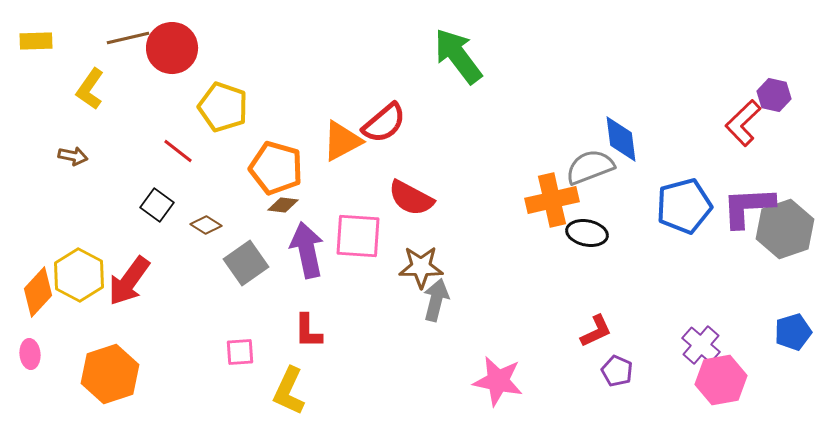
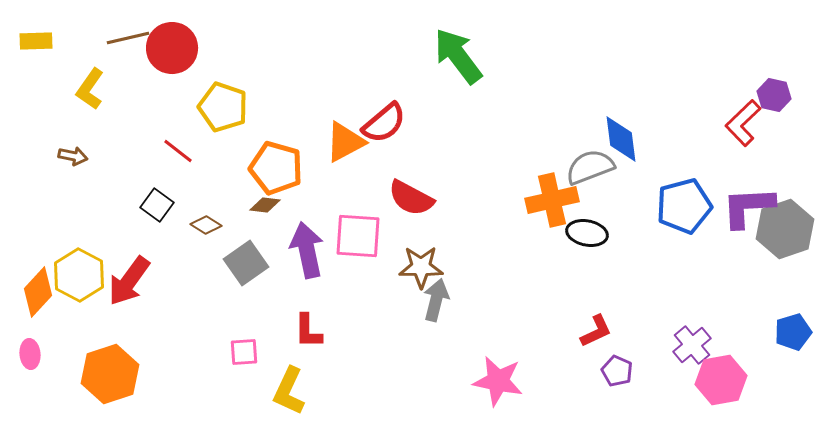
orange triangle at (342, 141): moved 3 px right, 1 px down
brown diamond at (283, 205): moved 18 px left
purple cross at (701, 345): moved 9 px left; rotated 9 degrees clockwise
pink square at (240, 352): moved 4 px right
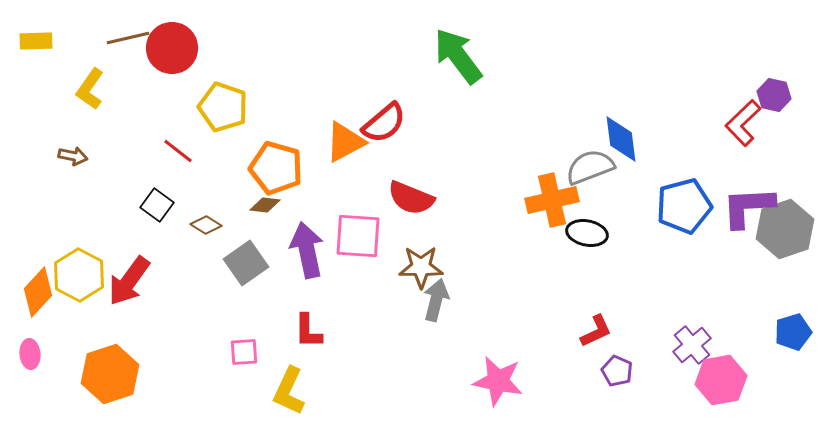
red semicircle at (411, 198): rotated 6 degrees counterclockwise
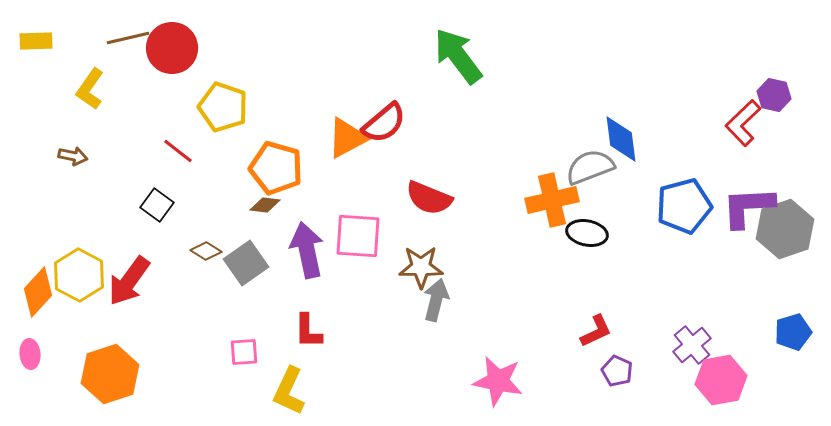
orange triangle at (345, 142): moved 2 px right, 4 px up
red semicircle at (411, 198): moved 18 px right
brown diamond at (206, 225): moved 26 px down
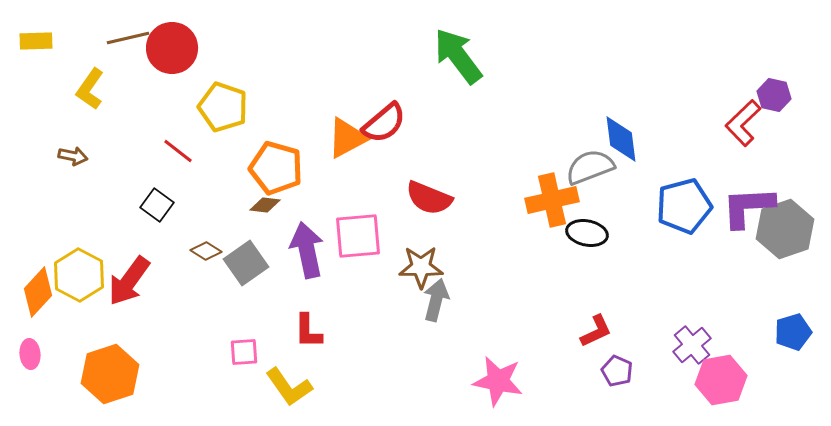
pink square at (358, 236): rotated 9 degrees counterclockwise
yellow L-shape at (289, 391): moved 4 px up; rotated 60 degrees counterclockwise
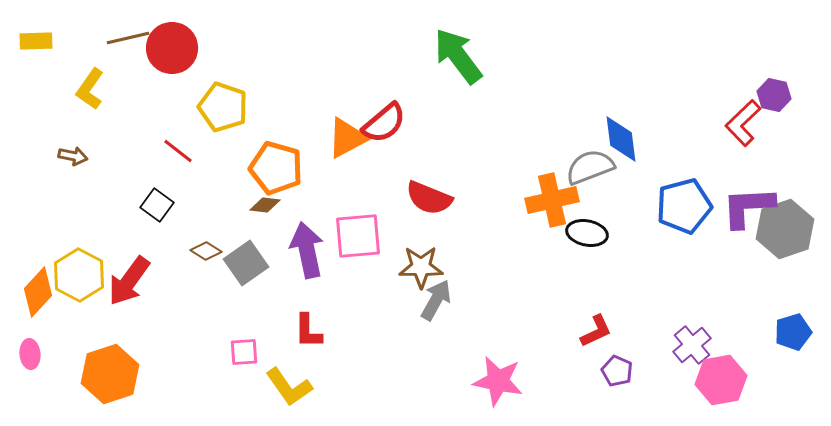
gray arrow at (436, 300): rotated 15 degrees clockwise
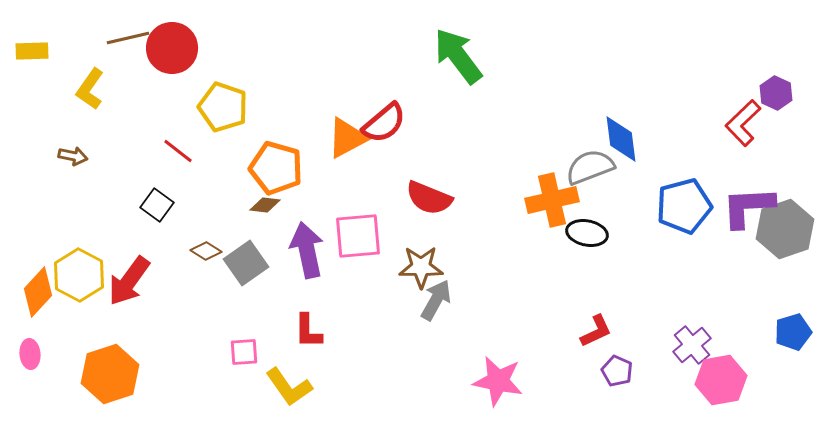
yellow rectangle at (36, 41): moved 4 px left, 10 px down
purple hexagon at (774, 95): moved 2 px right, 2 px up; rotated 12 degrees clockwise
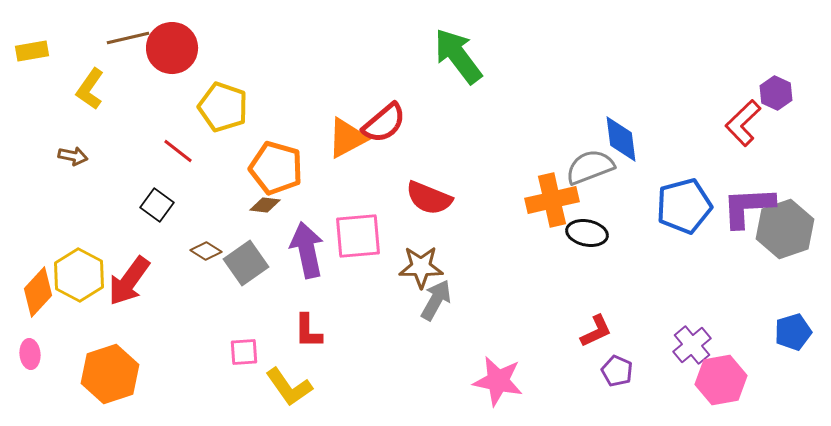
yellow rectangle at (32, 51): rotated 8 degrees counterclockwise
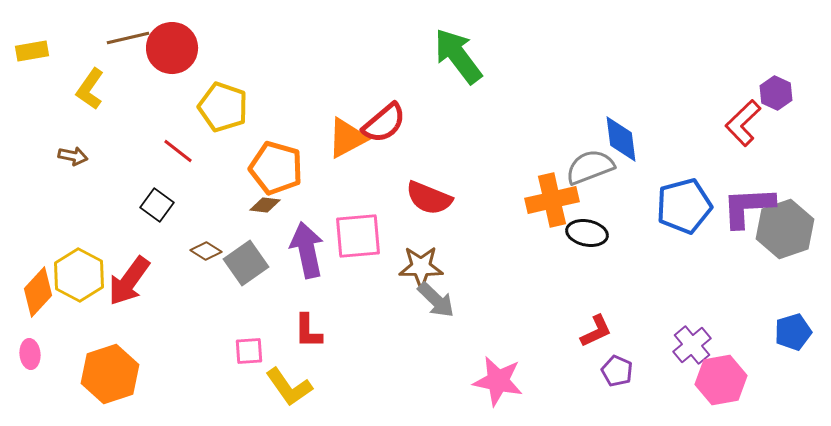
gray arrow at (436, 300): rotated 105 degrees clockwise
pink square at (244, 352): moved 5 px right, 1 px up
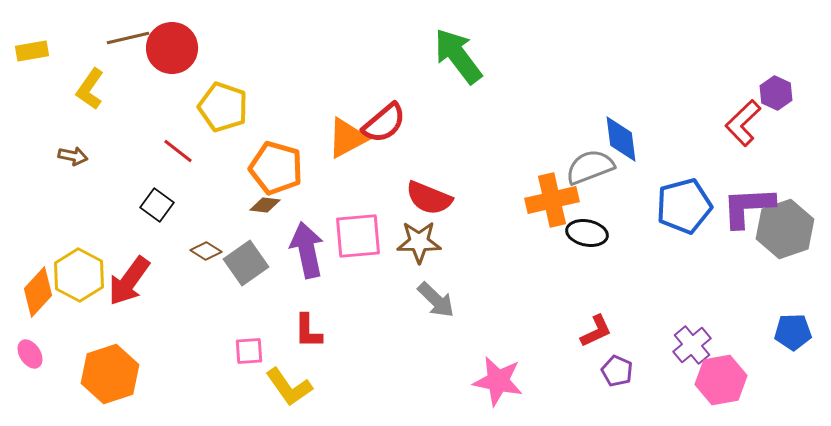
brown star at (421, 267): moved 2 px left, 25 px up
blue pentagon at (793, 332): rotated 15 degrees clockwise
pink ellipse at (30, 354): rotated 28 degrees counterclockwise
